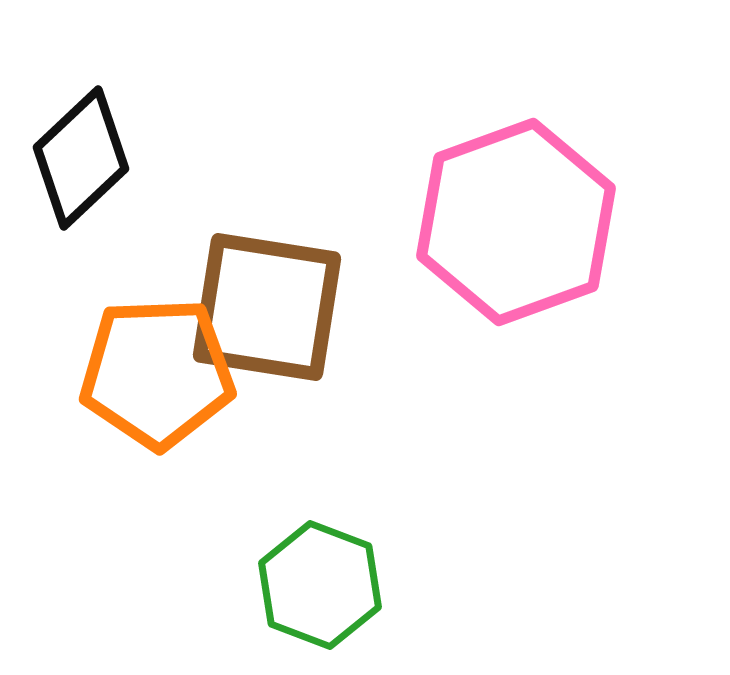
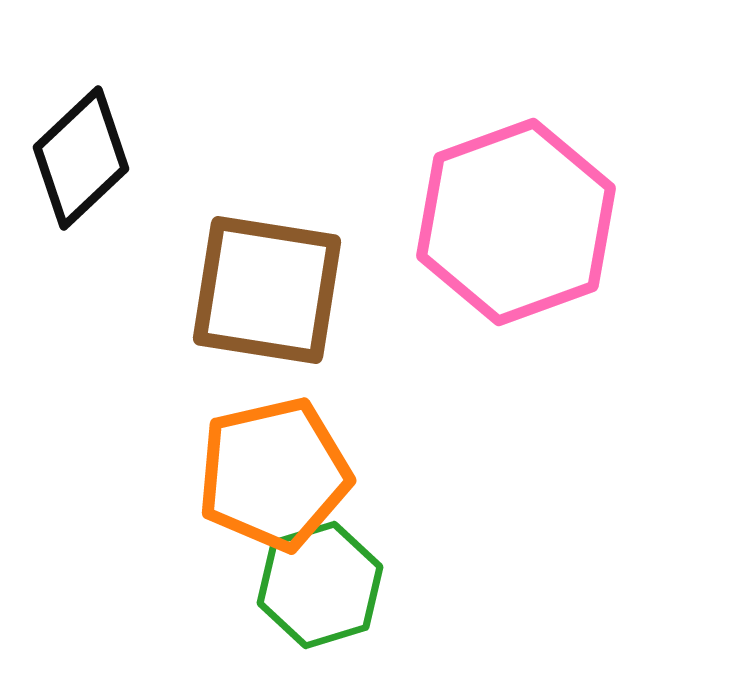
brown square: moved 17 px up
orange pentagon: moved 117 px right, 101 px down; rotated 11 degrees counterclockwise
green hexagon: rotated 22 degrees clockwise
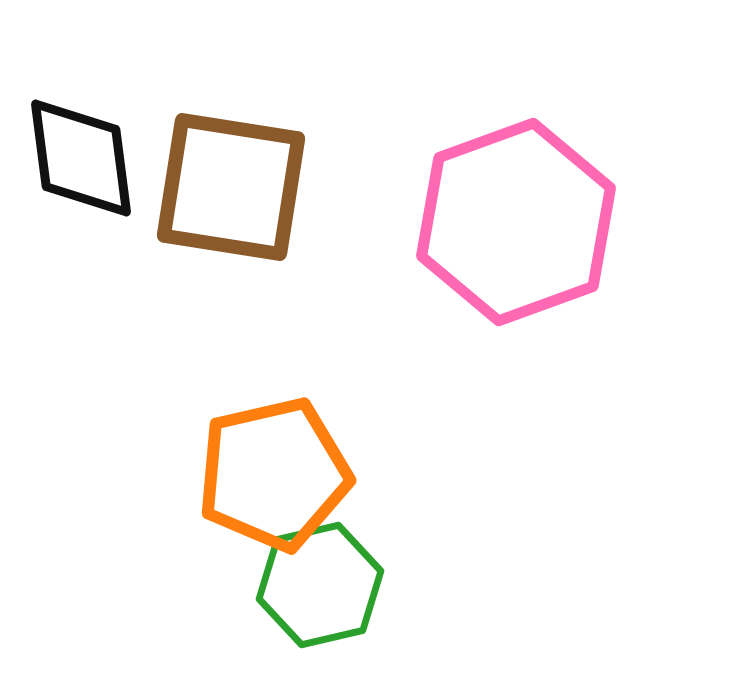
black diamond: rotated 54 degrees counterclockwise
brown square: moved 36 px left, 103 px up
green hexagon: rotated 4 degrees clockwise
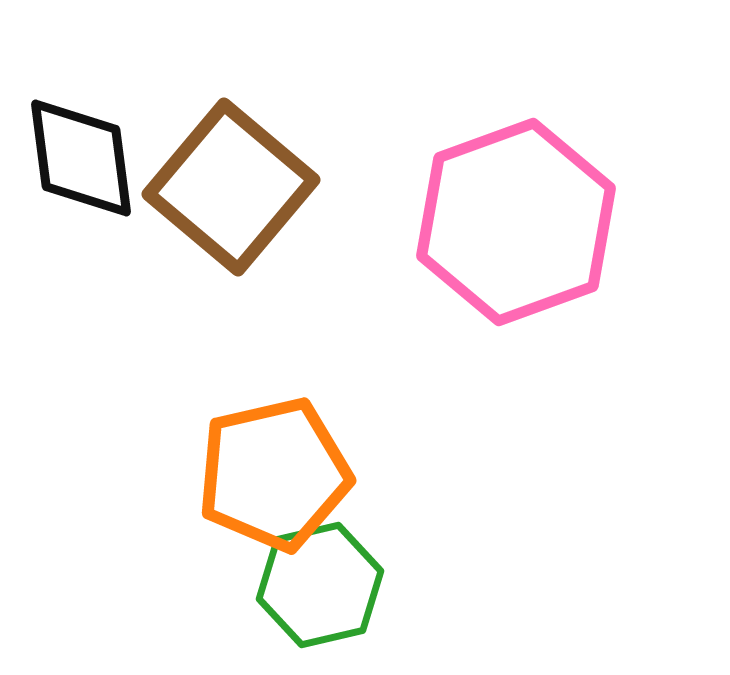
brown square: rotated 31 degrees clockwise
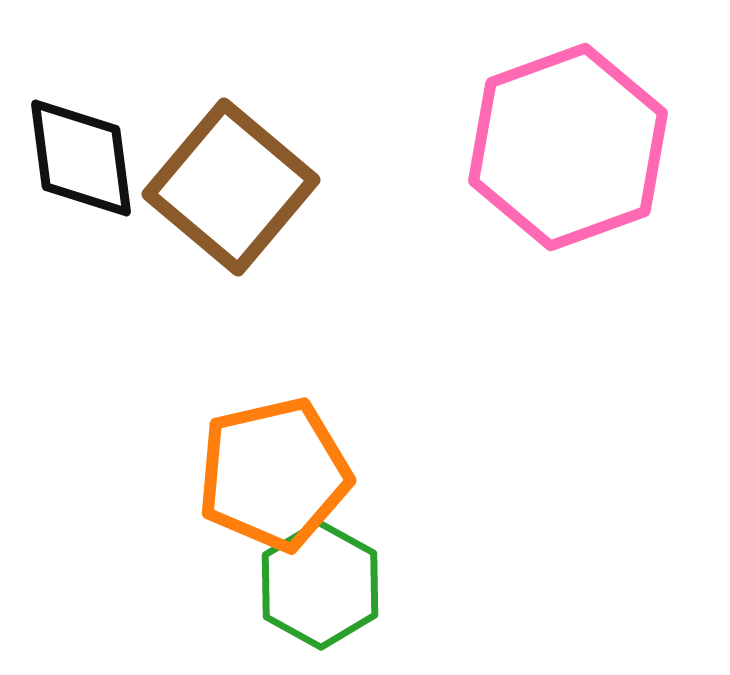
pink hexagon: moved 52 px right, 75 px up
green hexagon: rotated 18 degrees counterclockwise
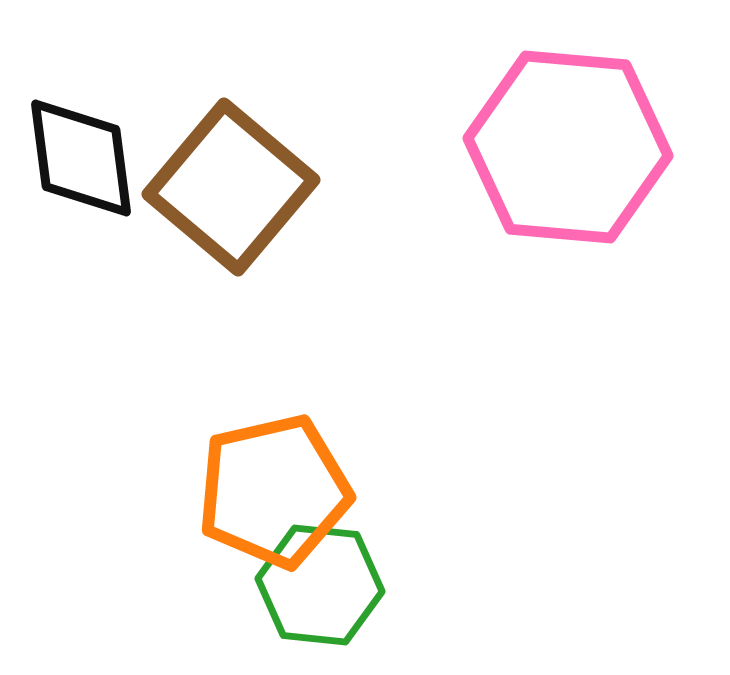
pink hexagon: rotated 25 degrees clockwise
orange pentagon: moved 17 px down
green hexagon: rotated 23 degrees counterclockwise
